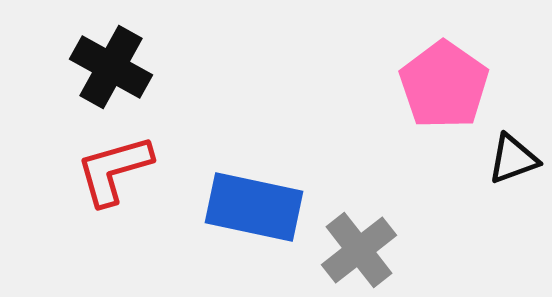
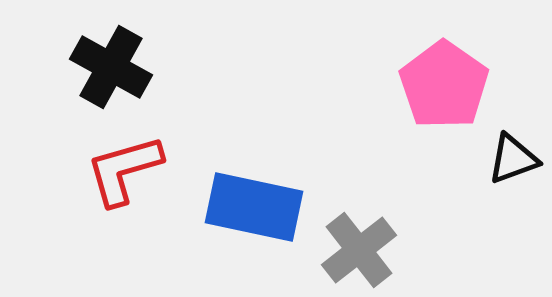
red L-shape: moved 10 px right
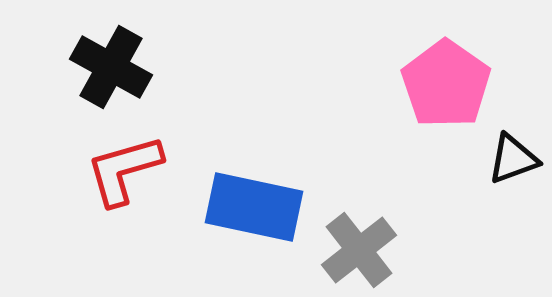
pink pentagon: moved 2 px right, 1 px up
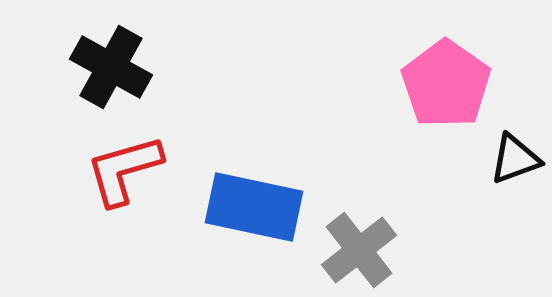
black triangle: moved 2 px right
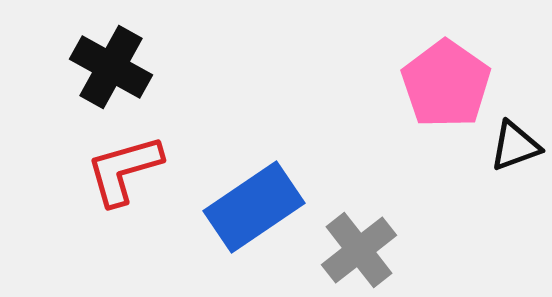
black triangle: moved 13 px up
blue rectangle: rotated 46 degrees counterclockwise
